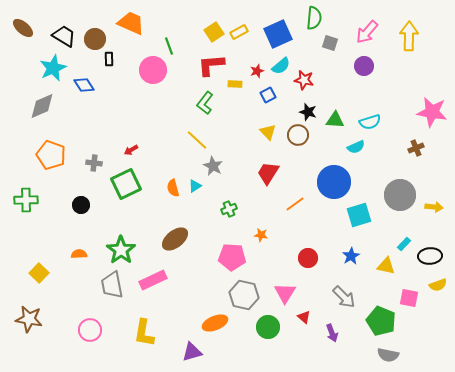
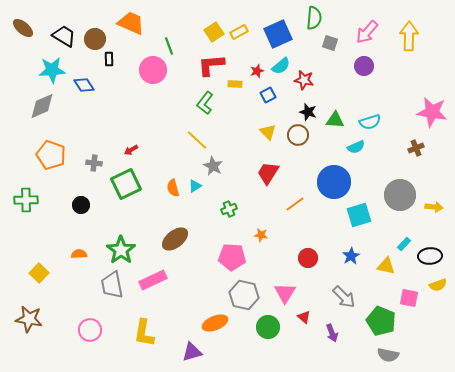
cyan star at (53, 68): moved 1 px left, 2 px down; rotated 20 degrees clockwise
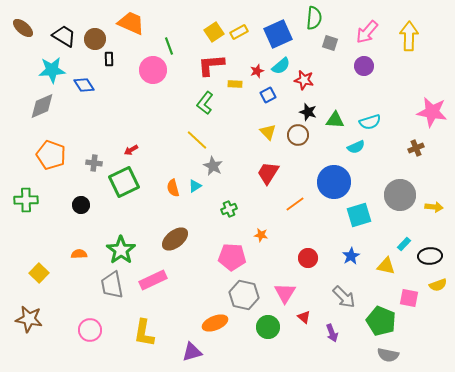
green square at (126, 184): moved 2 px left, 2 px up
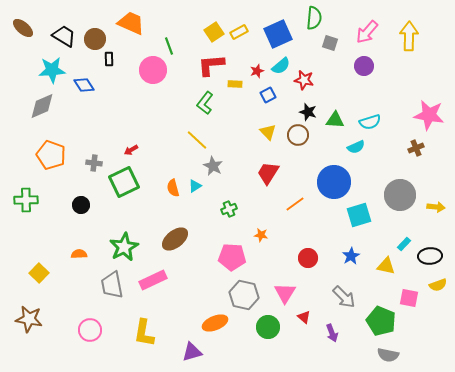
pink star at (432, 112): moved 3 px left, 3 px down
yellow arrow at (434, 207): moved 2 px right
green star at (121, 250): moved 3 px right, 3 px up; rotated 8 degrees clockwise
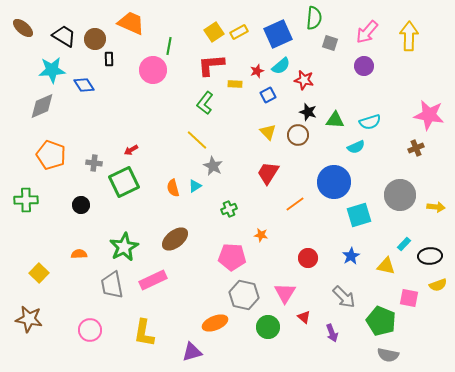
green line at (169, 46): rotated 30 degrees clockwise
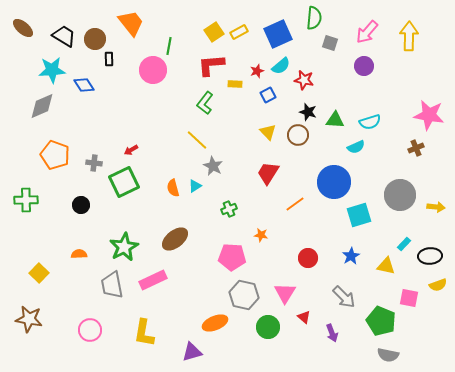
orange trapezoid at (131, 23): rotated 28 degrees clockwise
orange pentagon at (51, 155): moved 4 px right
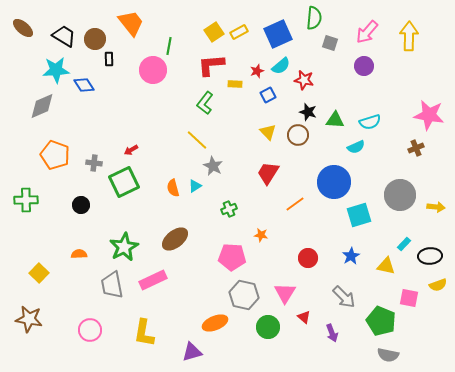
cyan star at (52, 70): moved 4 px right
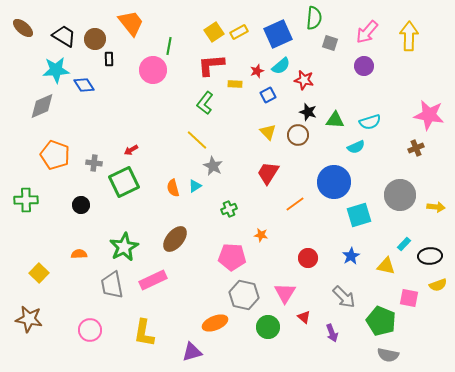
brown ellipse at (175, 239): rotated 12 degrees counterclockwise
